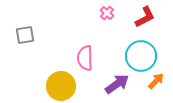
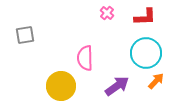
red L-shape: rotated 25 degrees clockwise
cyan circle: moved 5 px right, 3 px up
purple arrow: moved 2 px down
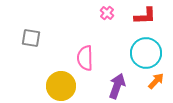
red L-shape: moved 1 px up
gray square: moved 6 px right, 3 px down; rotated 18 degrees clockwise
purple arrow: rotated 35 degrees counterclockwise
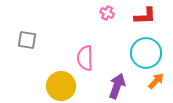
pink cross: rotated 16 degrees counterclockwise
gray square: moved 4 px left, 2 px down
